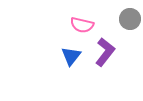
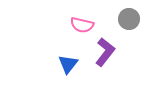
gray circle: moved 1 px left
blue triangle: moved 3 px left, 8 px down
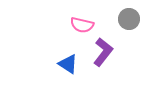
purple L-shape: moved 2 px left
blue triangle: rotated 35 degrees counterclockwise
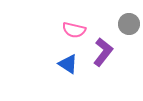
gray circle: moved 5 px down
pink semicircle: moved 8 px left, 5 px down
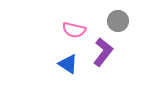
gray circle: moved 11 px left, 3 px up
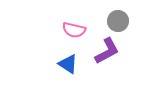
purple L-shape: moved 4 px right, 1 px up; rotated 24 degrees clockwise
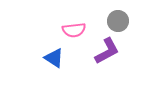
pink semicircle: rotated 20 degrees counterclockwise
blue triangle: moved 14 px left, 6 px up
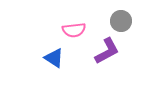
gray circle: moved 3 px right
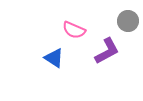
gray circle: moved 7 px right
pink semicircle: rotated 30 degrees clockwise
